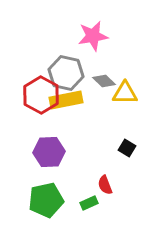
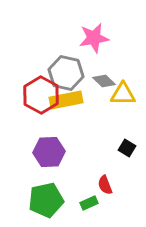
pink star: moved 1 px right, 2 px down
yellow triangle: moved 2 px left, 1 px down
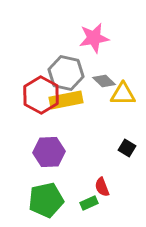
red semicircle: moved 3 px left, 2 px down
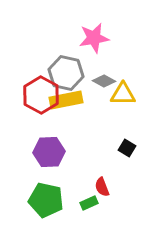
gray diamond: rotated 15 degrees counterclockwise
green pentagon: rotated 24 degrees clockwise
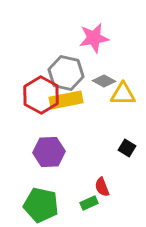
green pentagon: moved 5 px left, 5 px down
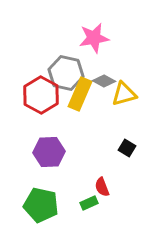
yellow triangle: moved 1 px right; rotated 16 degrees counterclockwise
yellow rectangle: moved 14 px right, 6 px up; rotated 56 degrees counterclockwise
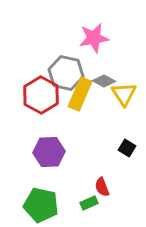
yellow triangle: rotated 48 degrees counterclockwise
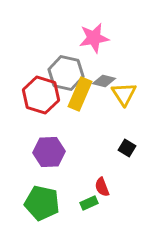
gray diamond: rotated 15 degrees counterclockwise
red hexagon: rotated 12 degrees counterclockwise
green pentagon: moved 1 px right, 2 px up
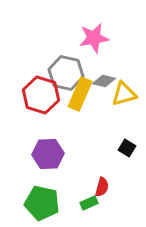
yellow triangle: rotated 48 degrees clockwise
purple hexagon: moved 1 px left, 2 px down
red semicircle: rotated 144 degrees counterclockwise
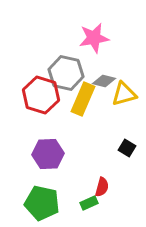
yellow rectangle: moved 3 px right, 5 px down
